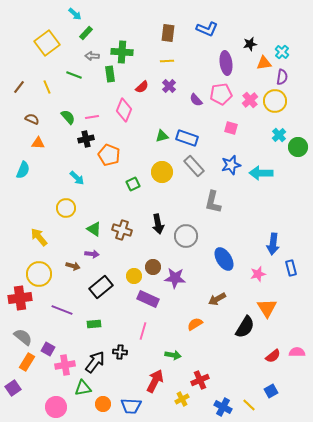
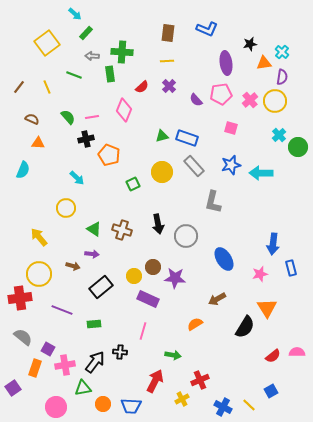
pink star at (258, 274): moved 2 px right
orange rectangle at (27, 362): moved 8 px right, 6 px down; rotated 12 degrees counterclockwise
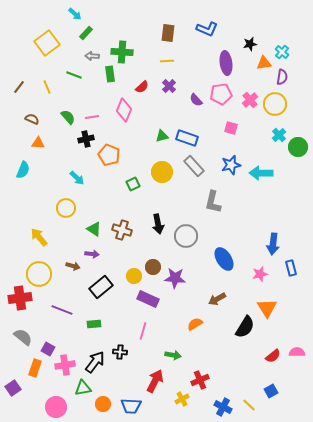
yellow circle at (275, 101): moved 3 px down
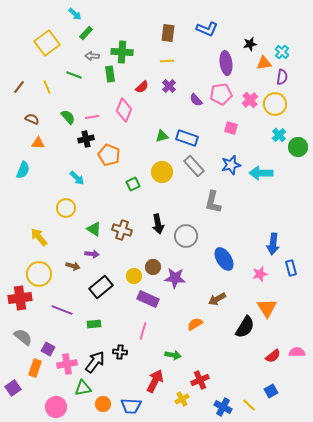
pink cross at (65, 365): moved 2 px right, 1 px up
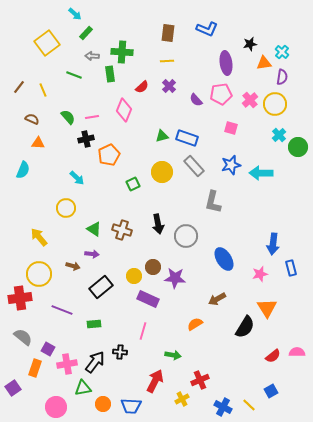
yellow line at (47, 87): moved 4 px left, 3 px down
orange pentagon at (109, 155): rotated 25 degrees clockwise
